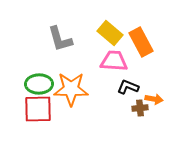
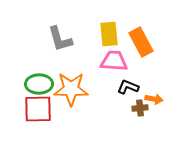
yellow rectangle: moved 1 px left, 1 px down; rotated 45 degrees clockwise
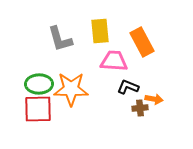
yellow rectangle: moved 9 px left, 3 px up
orange rectangle: moved 1 px right
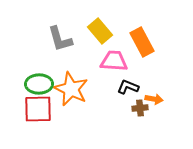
yellow rectangle: rotated 35 degrees counterclockwise
orange star: rotated 24 degrees clockwise
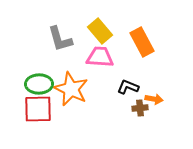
pink trapezoid: moved 14 px left, 4 px up
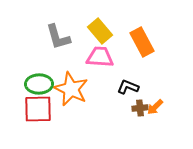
gray L-shape: moved 2 px left, 2 px up
orange arrow: moved 1 px right, 8 px down; rotated 126 degrees clockwise
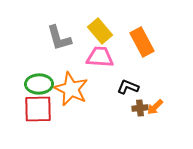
gray L-shape: moved 1 px right, 1 px down
